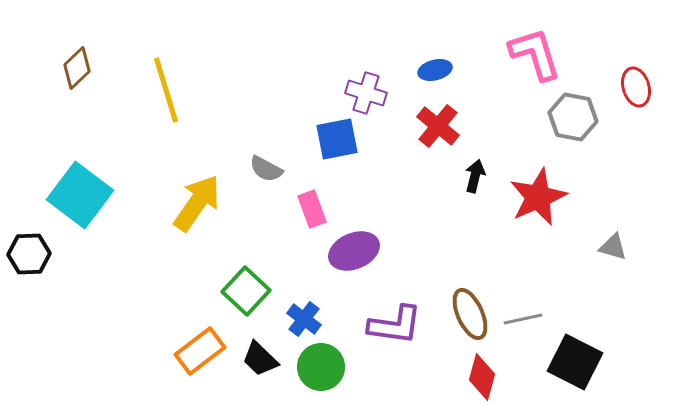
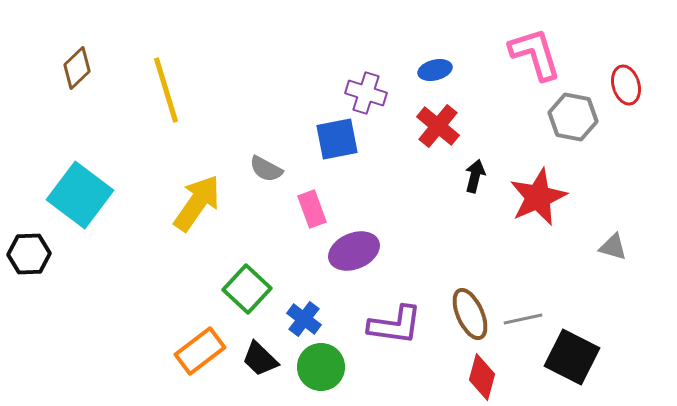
red ellipse: moved 10 px left, 2 px up
green square: moved 1 px right, 2 px up
black square: moved 3 px left, 5 px up
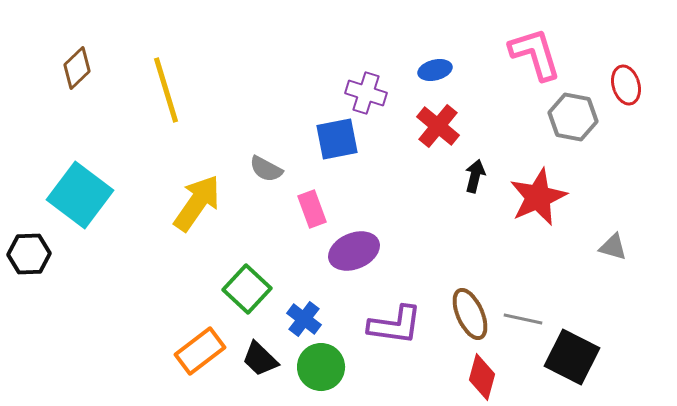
gray line: rotated 24 degrees clockwise
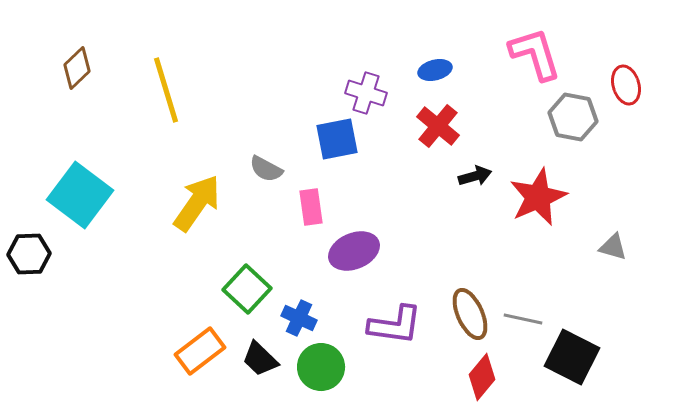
black arrow: rotated 60 degrees clockwise
pink rectangle: moved 1 px left, 2 px up; rotated 12 degrees clockwise
blue cross: moved 5 px left, 1 px up; rotated 12 degrees counterclockwise
red diamond: rotated 24 degrees clockwise
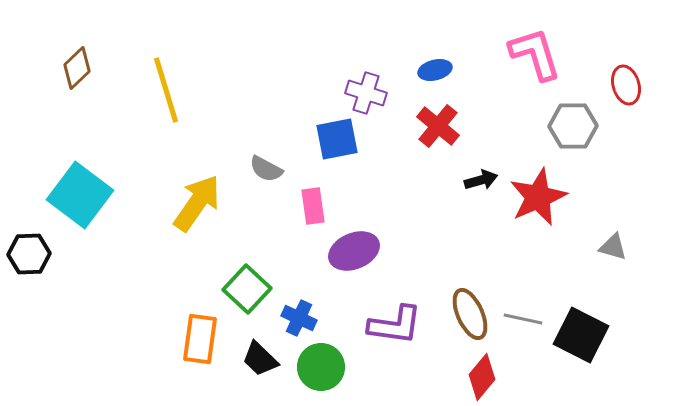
gray hexagon: moved 9 px down; rotated 12 degrees counterclockwise
black arrow: moved 6 px right, 4 px down
pink rectangle: moved 2 px right, 1 px up
orange rectangle: moved 12 px up; rotated 45 degrees counterclockwise
black square: moved 9 px right, 22 px up
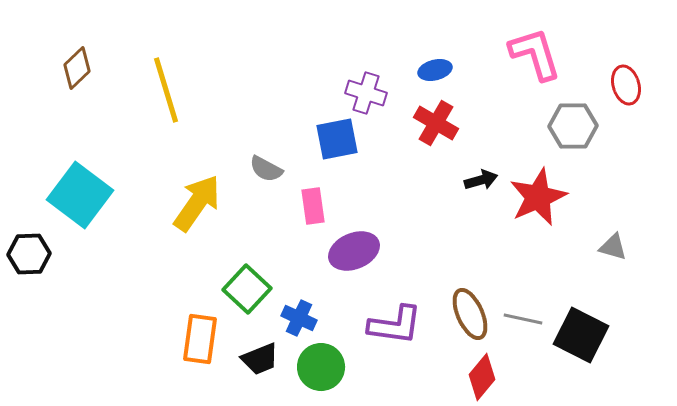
red cross: moved 2 px left, 3 px up; rotated 9 degrees counterclockwise
black trapezoid: rotated 66 degrees counterclockwise
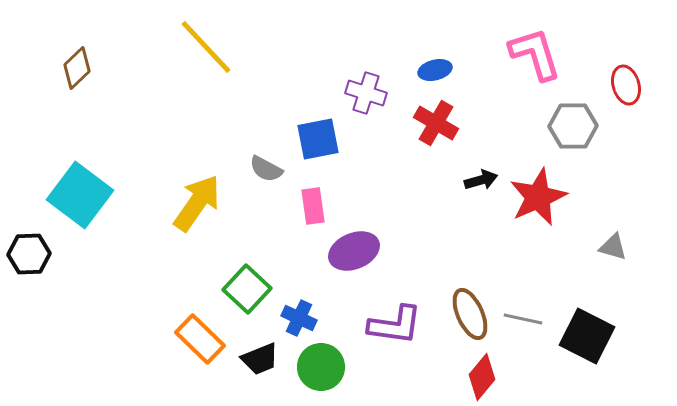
yellow line: moved 40 px right, 43 px up; rotated 26 degrees counterclockwise
blue square: moved 19 px left
black square: moved 6 px right, 1 px down
orange rectangle: rotated 54 degrees counterclockwise
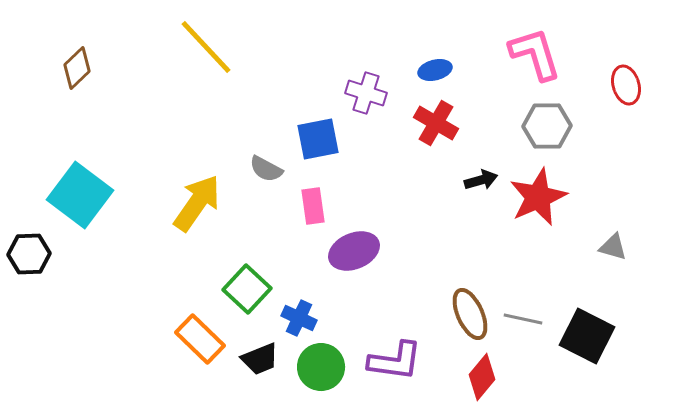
gray hexagon: moved 26 px left
purple L-shape: moved 36 px down
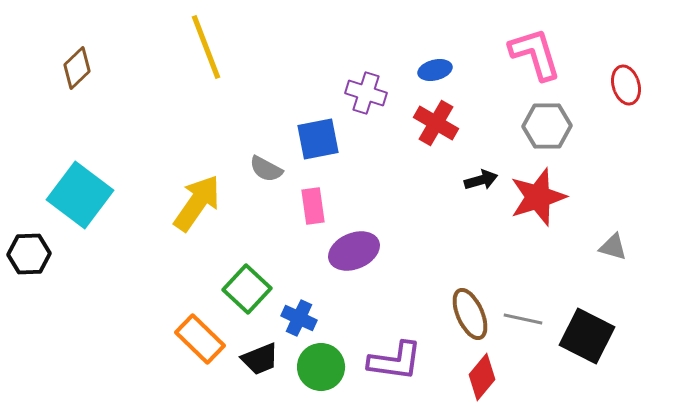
yellow line: rotated 22 degrees clockwise
red star: rotated 6 degrees clockwise
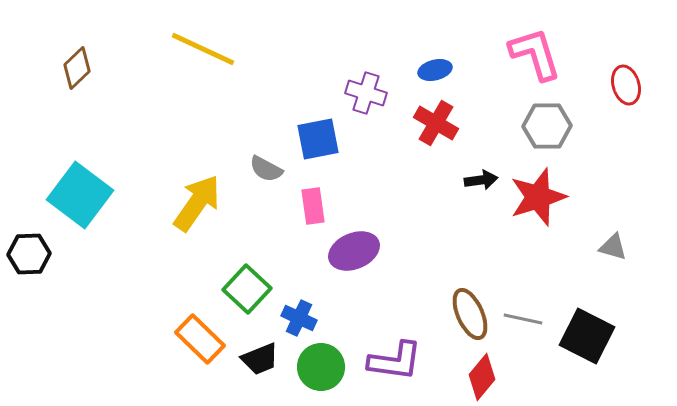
yellow line: moved 3 px left, 2 px down; rotated 44 degrees counterclockwise
black arrow: rotated 8 degrees clockwise
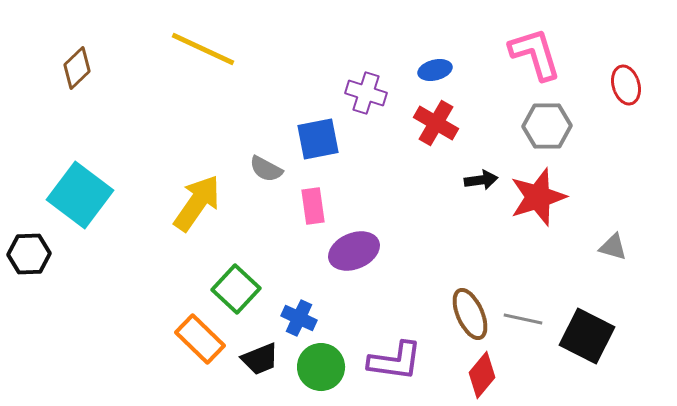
green square: moved 11 px left
red diamond: moved 2 px up
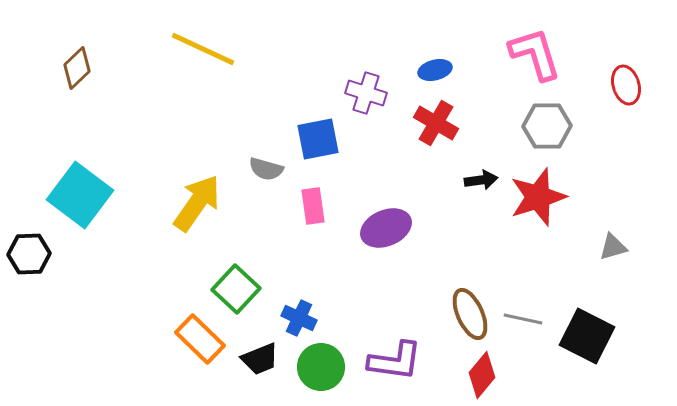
gray semicircle: rotated 12 degrees counterclockwise
gray triangle: rotated 32 degrees counterclockwise
purple ellipse: moved 32 px right, 23 px up
